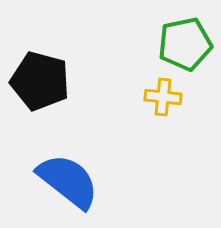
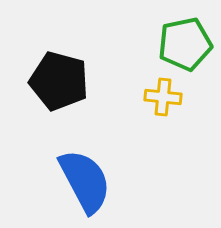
black pentagon: moved 19 px right
blue semicircle: moved 17 px right; rotated 24 degrees clockwise
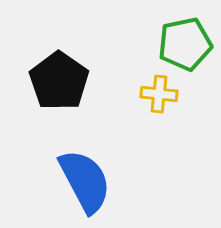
black pentagon: rotated 20 degrees clockwise
yellow cross: moved 4 px left, 3 px up
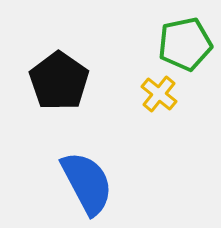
yellow cross: rotated 33 degrees clockwise
blue semicircle: moved 2 px right, 2 px down
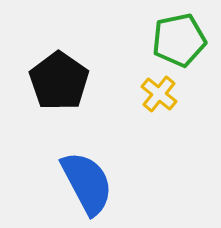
green pentagon: moved 6 px left, 4 px up
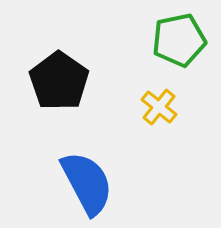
yellow cross: moved 13 px down
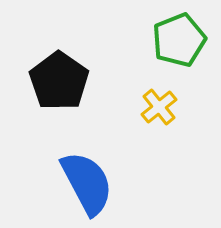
green pentagon: rotated 10 degrees counterclockwise
yellow cross: rotated 12 degrees clockwise
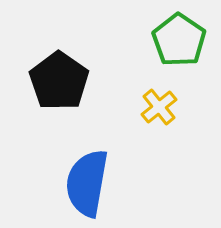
green pentagon: rotated 16 degrees counterclockwise
blue semicircle: rotated 142 degrees counterclockwise
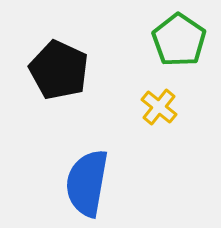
black pentagon: moved 11 px up; rotated 10 degrees counterclockwise
yellow cross: rotated 12 degrees counterclockwise
